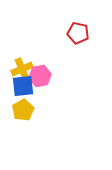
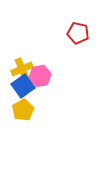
blue square: rotated 30 degrees counterclockwise
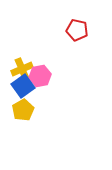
red pentagon: moved 1 px left, 3 px up
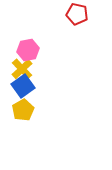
red pentagon: moved 16 px up
yellow cross: rotated 20 degrees counterclockwise
pink hexagon: moved 12 px left, 26 px up
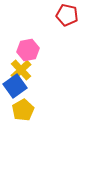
red pentagon: moved 10 px left, 1 px down
yellow cross: moved 1 px left, 1 px down
blue square: moved 8 px left
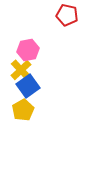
blue square: moved 13 px right
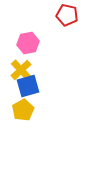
pink hexagon: moved 7 px up
blue square: rotated 20 degrees clockwise
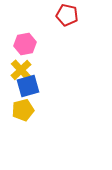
pink hexagon: moved 3 px left, 1 px down
yellow pentagon: rotated 15 degrees clockwise
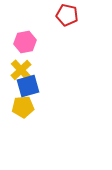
pink hexagon: moved 2 px up
yellow pentagon: moved 3 px up; rotated 10 degrees clockwise
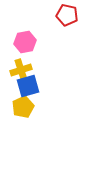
yellow cross: rotated 25 degrees clockwise
yellow pentagon: rotated 20 degrees counterclockwise
